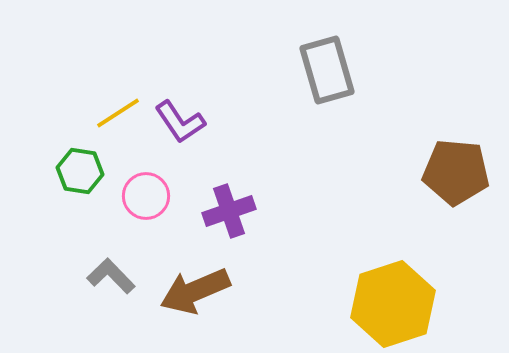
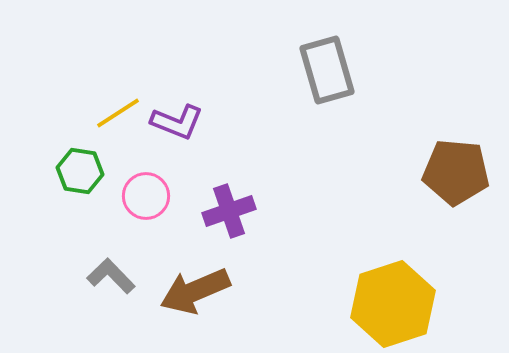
purple L-shape: moved 3 px left; rotated 34 degrees counterclockwise
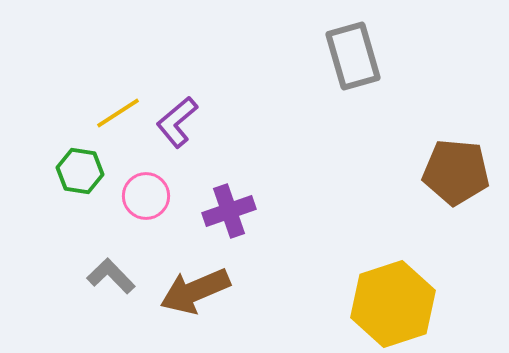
gray rectangle: moved 26 px right, 14 px up
purple L-shape: rotated 118 degrees clockwise
